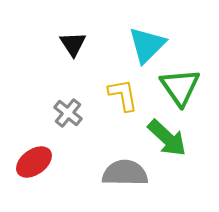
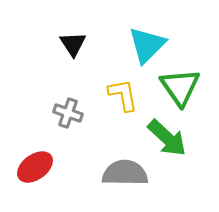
gray cross: rotated 20 degrees counterclockwise
red ellipse: moved 1 px right, 5 px down
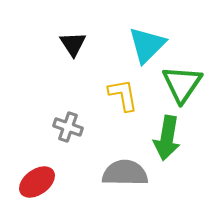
green triangle: moved 2 px right, 3 px up; rotated 9 degrees clockwise
gray cross: moved 14 px down
green arrow: rotated 57 degrees clockwise
red ellipse: moved 2 px right, 15 px down
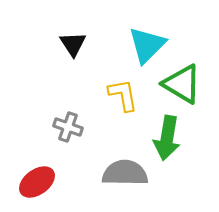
green triangle: rotated 33 degrees counterclockwise
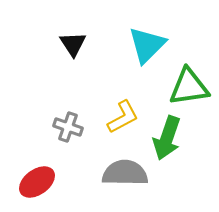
green triangle: moved 7 px right, 3 px down; rotated 39 degrees counterclockwise
yellow L-shape: moved 22 px down; rotated 72 degrees clockwise
green arrow: rotated 9 degrees clockwise
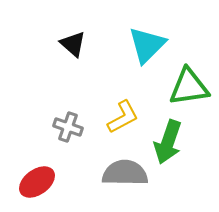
black triangle: rotated 16 degrees counterclockwise
green arrow: moved 1 px right, 4 px down
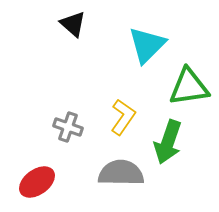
black triangle: moved 20 px up
yellow L-shape: rotated 27 degrees counterclockwise
gray semicircle: moved 4 px left
